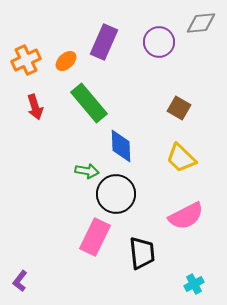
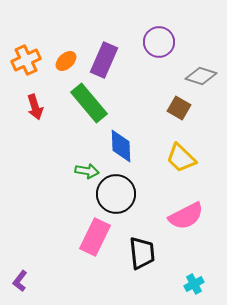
gray diamond: moved 53 px down; rotated 24 degrees clockwise
purple rectangle: moved 18 px down
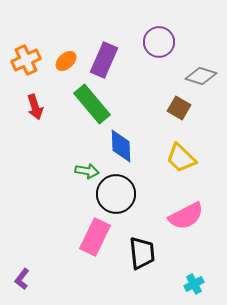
green rectangle: moved 3 px right, 1 px down
purple L-shape: moved 2 px right, 2 px up
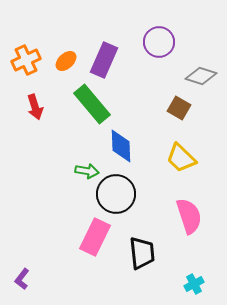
pink semicircle: moved 3 px right; rotated 81 degrees counterclockwise
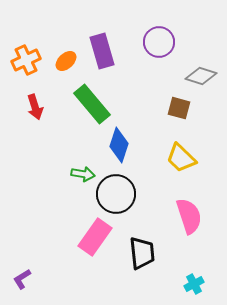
purple rectangle: moved 2 px left, 9 px up; rotated 40 degrees counterclockwise
brown square: rotated 15 degrees counterclockwise
blue diamond: moved 2 px left, 1 px up; rotated 20 degrees clockwise
green arrow: moved 4 px left, 3 px down
pink rectangle: rotated 9 degrees clockwise
purple L-shape: rotated 20 degrees clockwise
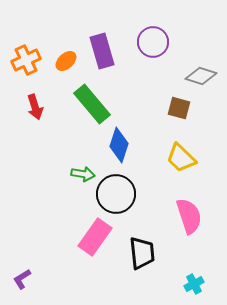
purple circle: moved 6 px left
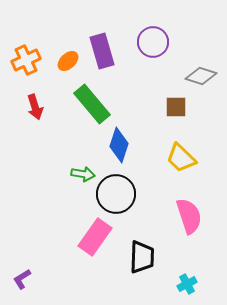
orange ellipse: moved 2 px right
brown square: moved 3 px left, 1 px up; rotated 15 degrees counterclockwise
black trapezoid: moved 4 px down; rotated 8 degrees clockwise
cyan cross: moved 7 px left
